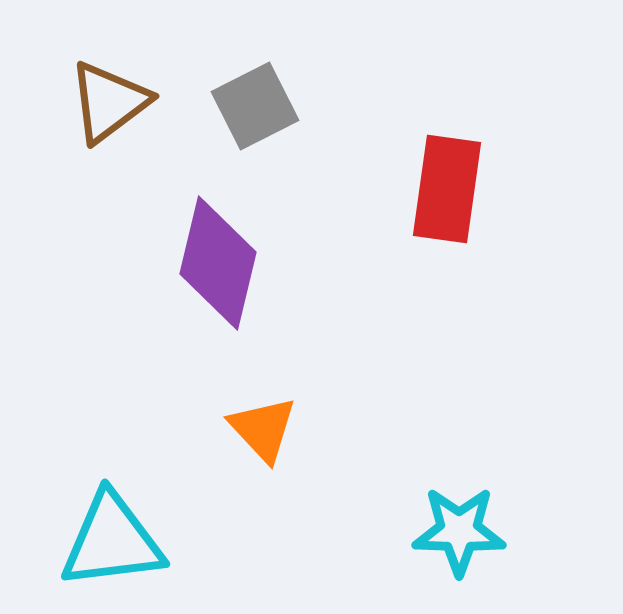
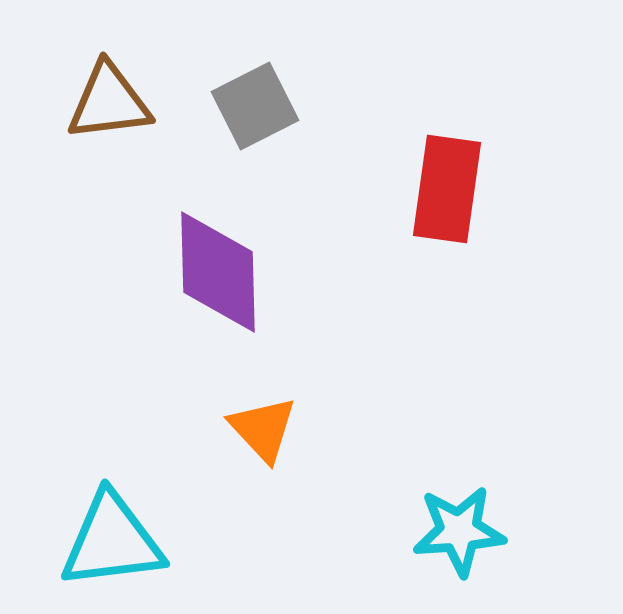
brown triangle: rotated 30 degrees clockwise
purple diamond: moved 9 px down; rotated 15 degrees counterclockwise
cyan star: rotated 6 degrees counterclockwise
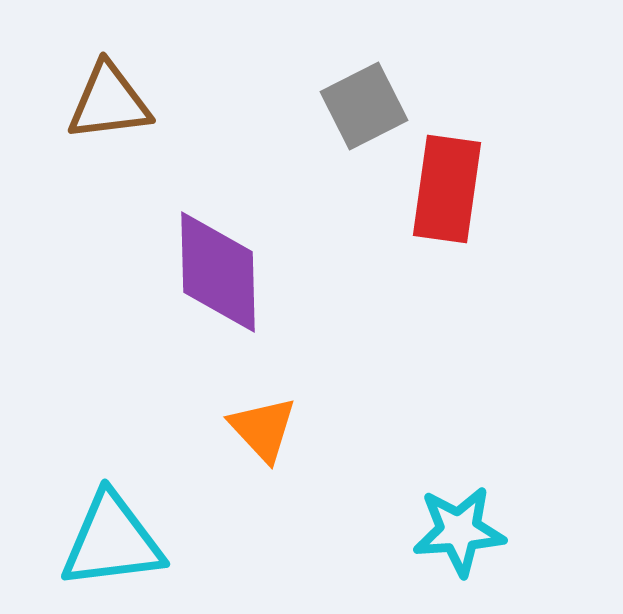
gray square: moved 109 px right
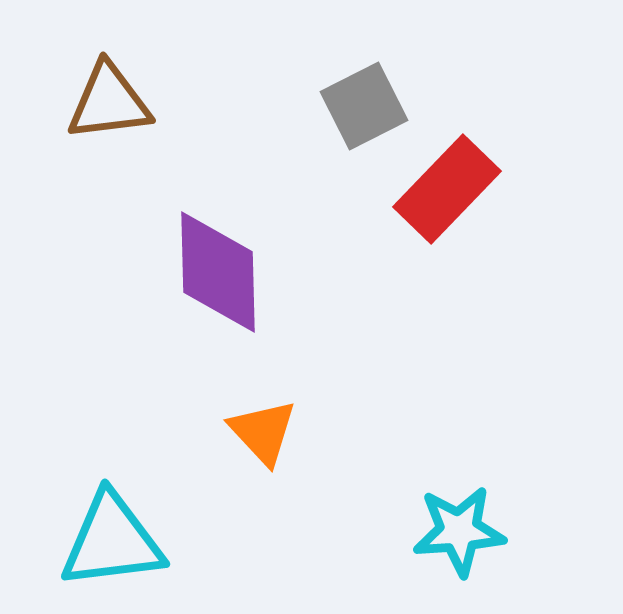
red rectangle: rotated 36 degrees clockwise
orange triangle: moved 3 px down
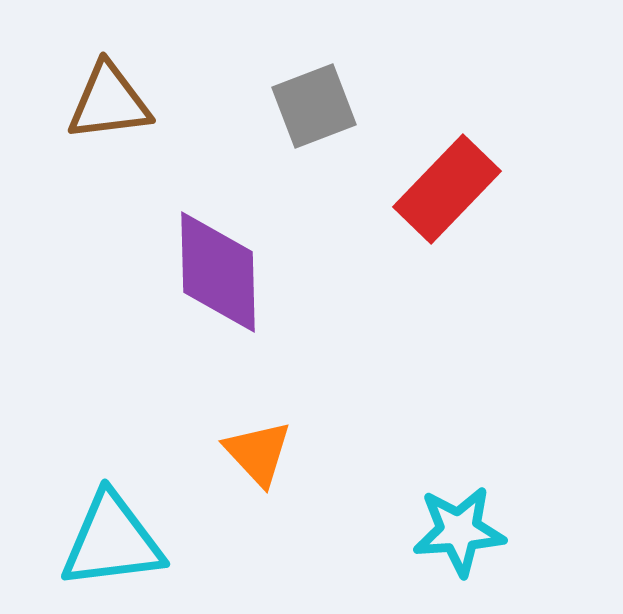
gray square: moved 50 px left; rotated 6 degrees clockwise
orange triangle: moved 5 px left, 21 px down
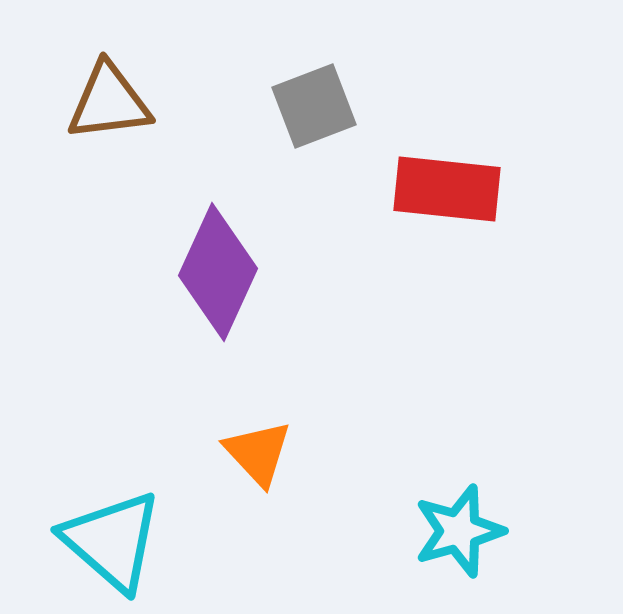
red rectangle: rotated 52 degrees clockwise
purple diamond: rotated 26 degrees clockwise
cyan star: rotated 12 degrees counterclockwise
cyan triangle: rotated 48 degrees clockwise
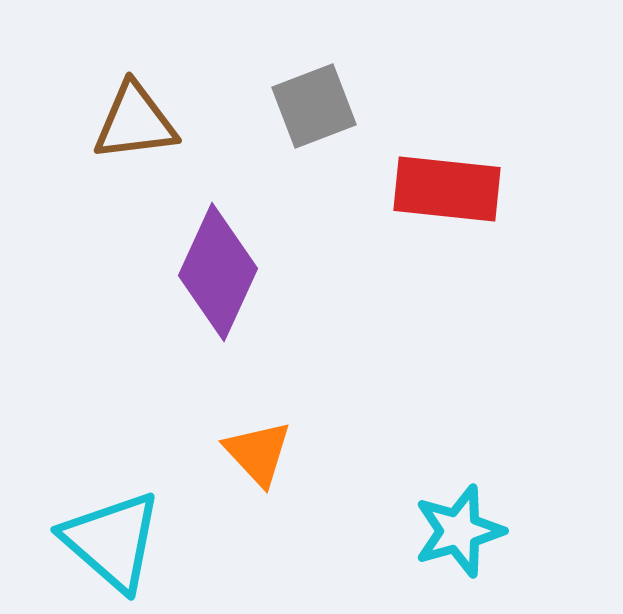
brown triangle: moved 26 px right, 20 px down
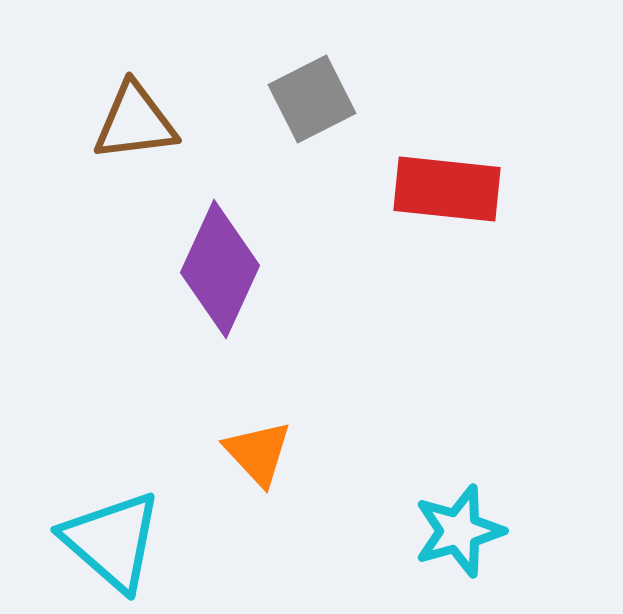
gray square: moved 2 px left, 7 px up; rotated 6 degrees counterclockwise
purple diamond: moved 2 px right, 3 px up
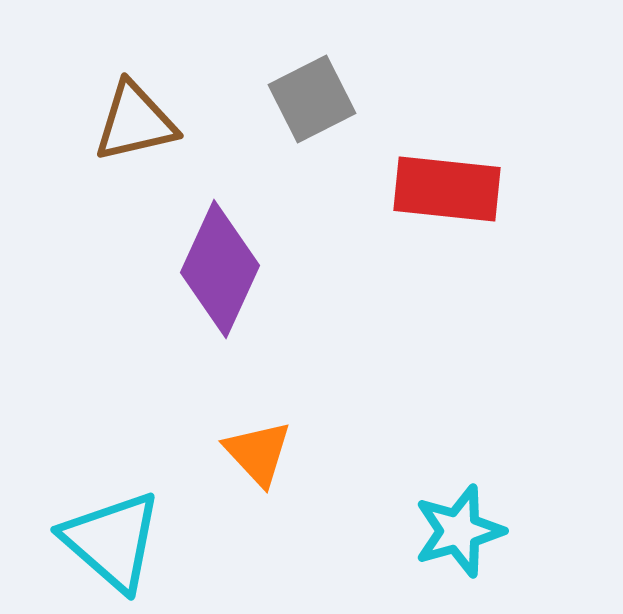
brown triangle: rotated 6 degrees counterclockwise
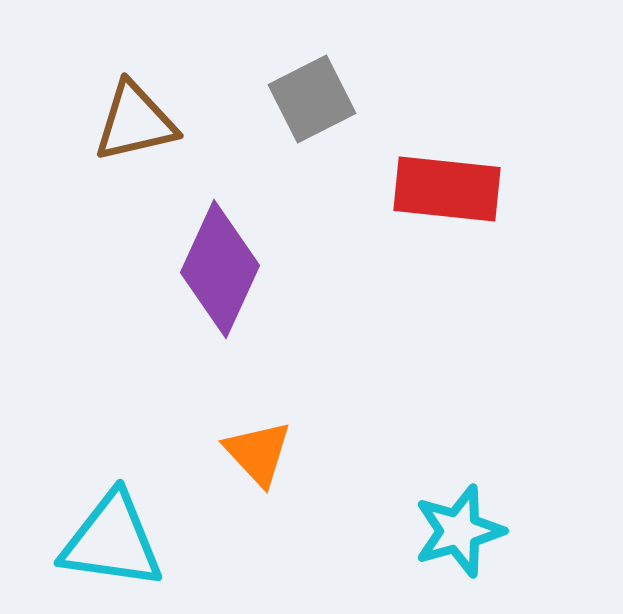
cyan triangle: rotated 33 degrees counterclockwise
